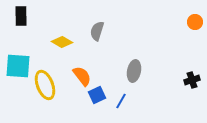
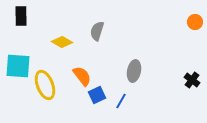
black cross: rotated 35 degrees counterclockwise
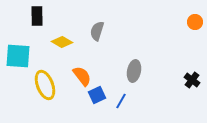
black rectangle: moved 16 px right
cyan square: moved 10 px up
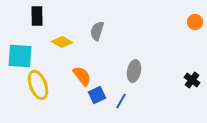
cyan square: moved 2 px right
yellow ellipse: moved 7 px left
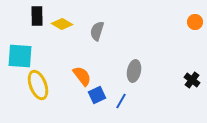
yellow diamond: moved 18 px up
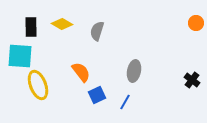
black rectangle: moved 6 px left, 11 px down
orange circle: moved 1 px right, 1 px down
orange semicircle: moved 1 px left, 4 px up
blue line: moved 4 px right, 1 px down
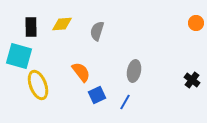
yellow diamond: rotated 35 degrees counterclockwise
cyan square: moved 1 px left; rotated 12 degrees clockwise
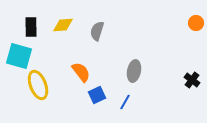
yellow diamond: moved 1 px right, 1 px down
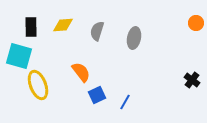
gray ellipse: moved 33 px up
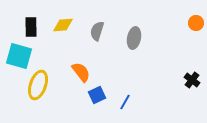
yellow ellipse: rotated 40 degrees clockwise
